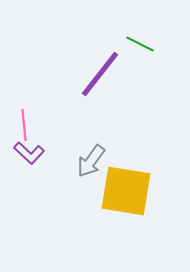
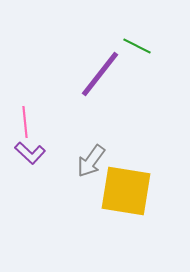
green line: moved 3 px left, 2 px down
pink line: moved 1 px right, 3 px up
purple L-shape: moved 1 px right
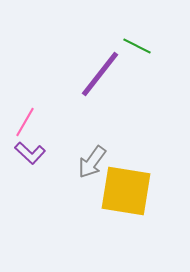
pink line: rotated 36 degrees clockwise
gray arrow: moved 1 px right, 1 px down
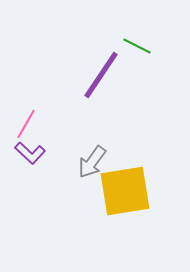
purple line: moved 1 px right, 1 px down; rotated 4 degrees counterclockwise
pink line: moved 1 px right, 2 px down
yellow square: moved 1 px left; rotated 18 degrees counterclockwise
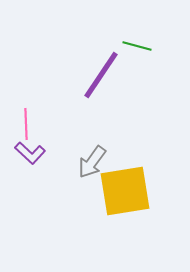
green line: rotated 12 degrees counterclockwise
pink line: rotated 32 degrees counterclockwise
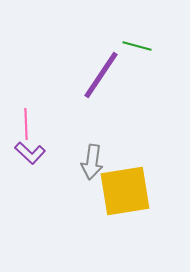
gray arrow: rotated 28 degrees counterclockwise
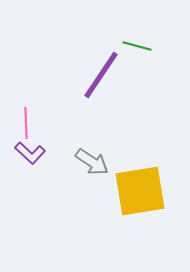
pink line: moved 1 px up
gray arrow: rotated 64 degrees counterclockwise
yellow square: moved 15 px right
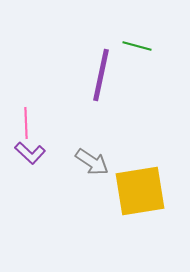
purple line: rotated 22 degrees counterclockwise
